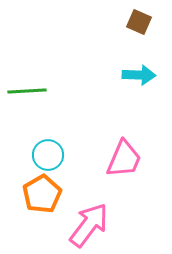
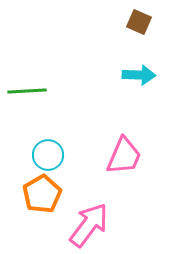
pink trapezoid: moved 3 px up
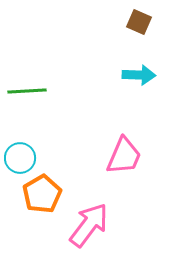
cyan circle: moved 28 px left, 3 px down
